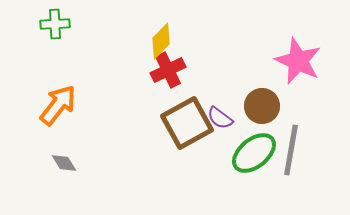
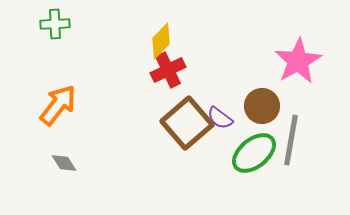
pink star: rotated 18 degrees clockwise
brown square: rotated 12 degrees counterclockwise
gray line: moved 10 px up
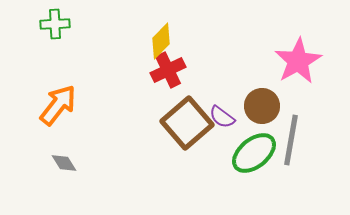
purple semicircle: moved 2 px right, 1 px up
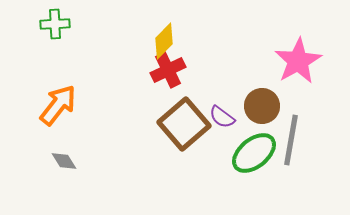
yellow diamond: moved 3 px right
brown square: moved 3 px left, 1 px down
gray diamond: moved 2 px up
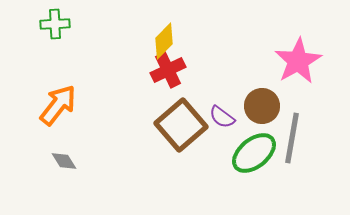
brown square: moved 3 px left, 1 px down
gray line: moved 1 px right, 2 px up
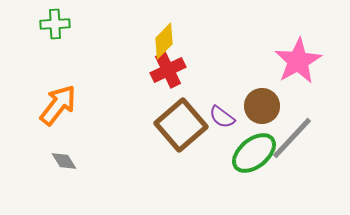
gray line: rotated 33 degrees clockwise
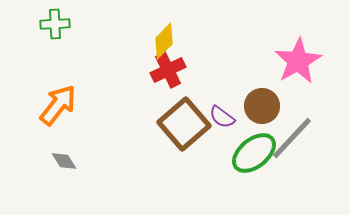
brown square: moved 3 px right, 1 px up
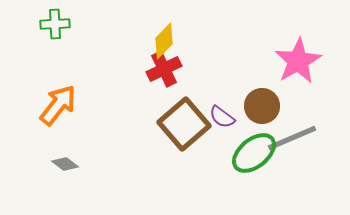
red cross: moved 4 px left, 1 px up
gray line: rotated 24 degrees clockwise
gray diamond: moved 1 px right, 3 px down; rotated 20 degrees counterclockwise
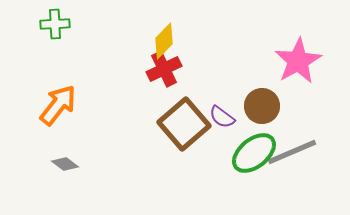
gray line: moved 14 px down
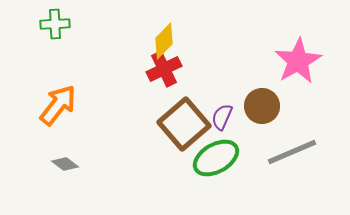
purple semicircle: rotated 76 degrees clockwise
green ellipse: moved 38 px left, 5 px down; rotated 9 degrees clockwise
